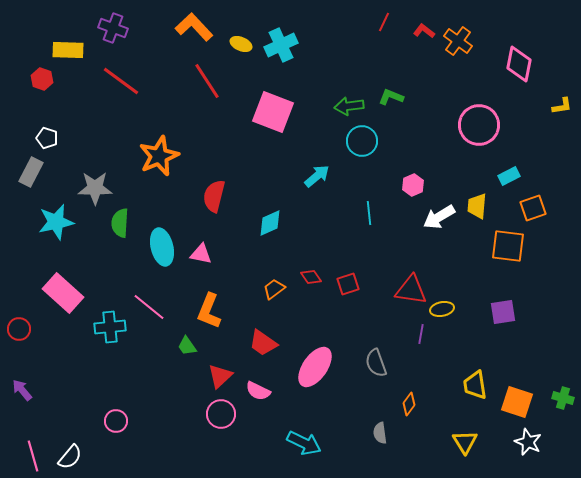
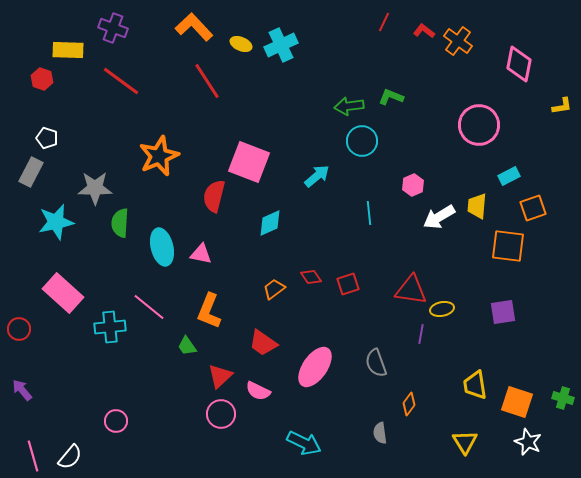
pink square at (273, 112): moved 24 px left, 50 px down
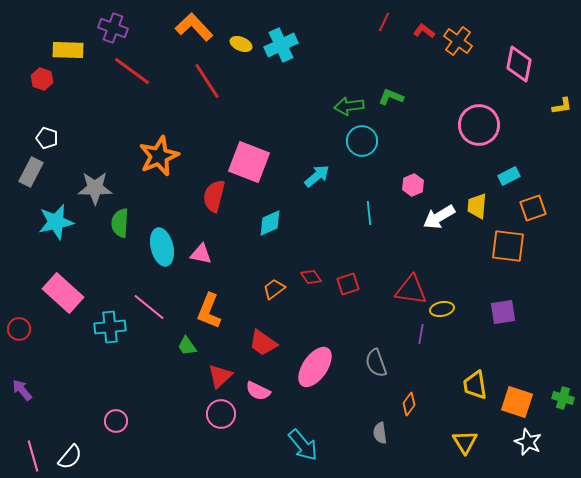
red line at (121, 81): moved 11 px right, 10 px up
cyan arrow at (304, 443): moved 1 px left, 2 px down; rotated 24 degrees clockwise
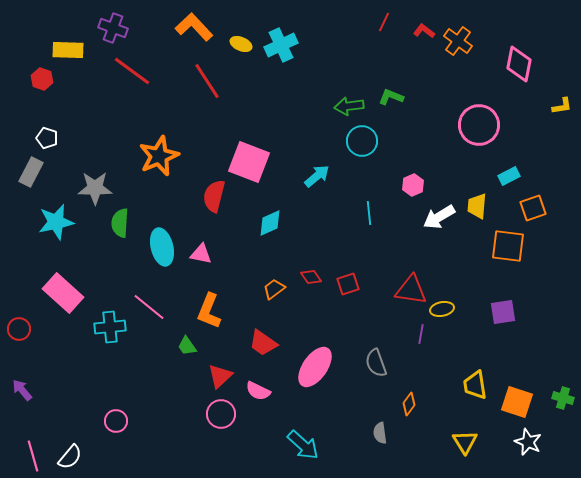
cyan arrow at (303, 445): rotated 8 degrees counterclockwise
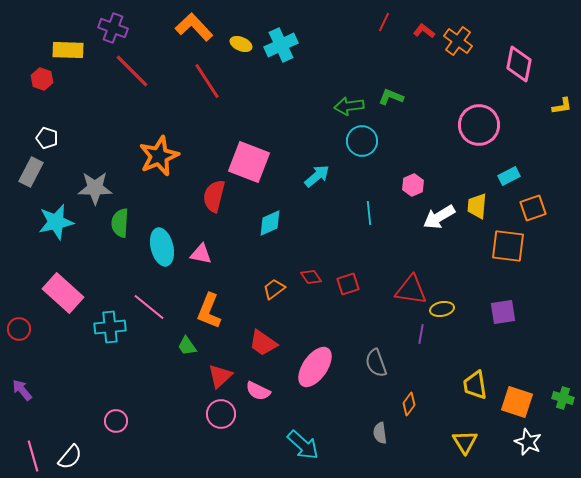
red line at (132, 71): rotated 9 degrees clockwise
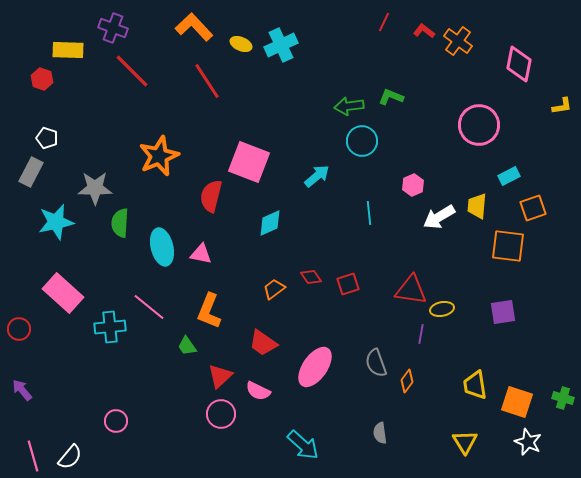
red semicircle at (214, 196): moved 3 px left
orange diamond at (409, 404): moved 2 px left, 23 px up
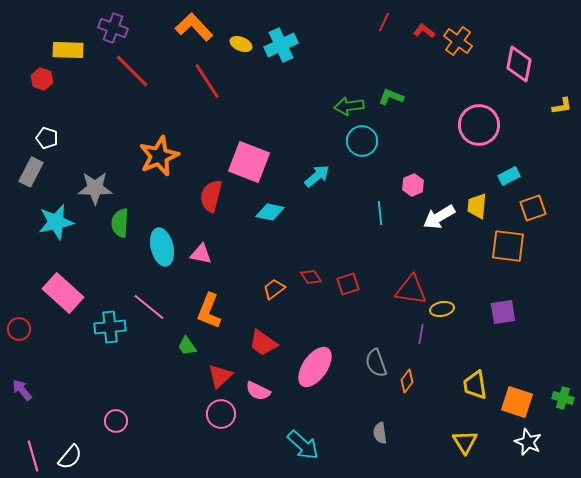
cyan line at (369, 213): moved 11 px right
cyan diamond at (270, 223): moved 11 px up; rotated 36 degrees clockwise
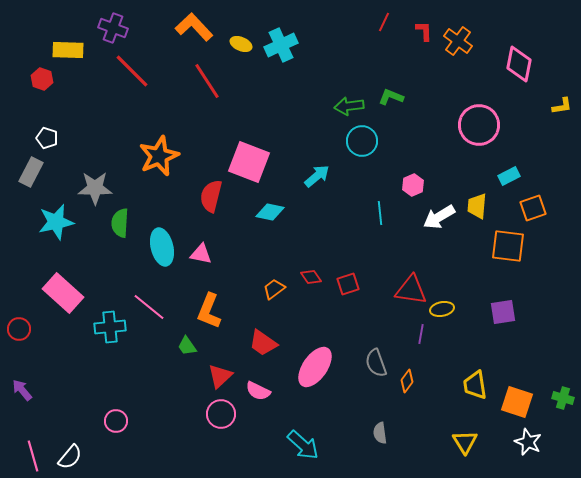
red L-shape at (424, 31): rotated 50 degrees clockwise
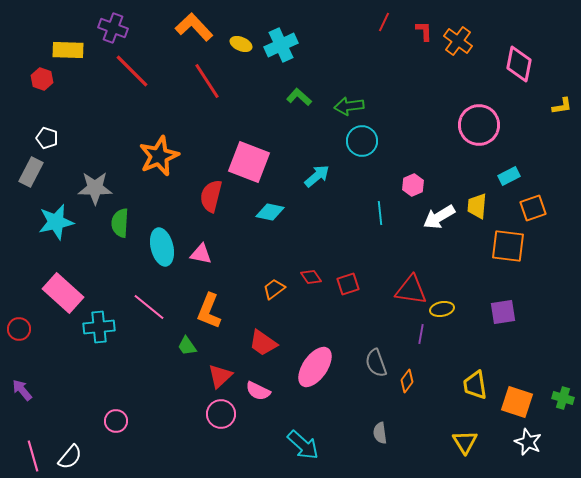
green L-shape at (391, 97): moved 92 px left; rotated 20 degrees clockwise
cyan cross at (110, 327): moved 11 px left
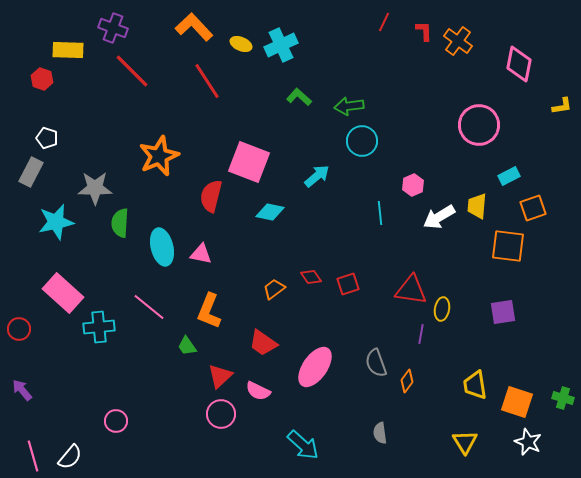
yellow ellipse at (442, 309): rotated 70 degrees counterclockwise
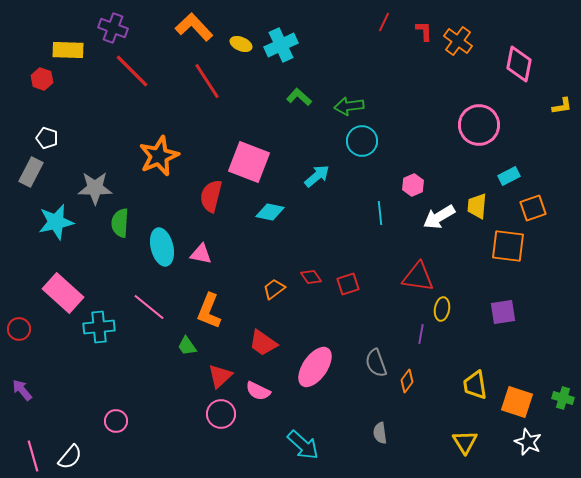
red triangle at (411, 290): moved 7 px right, 13 px up
